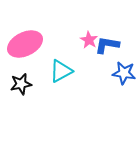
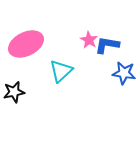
pink ellipse: moved 1 px right
cyan triangle: rotated 15 degrees counterclockwise
black star: moved 7 px left, 8 px down
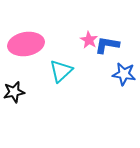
pink ellipse: rotated 16 degrees clockwise
blue star: moved 1 px down
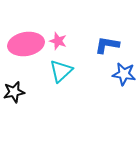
pink star: moved 31 px left, 1 px down; rotated 12 degrees counterclockwise
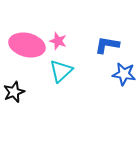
pink ellipse: moved 1 px right, 1 px down; rotated 24 degrees clockwise
black star: rotated 10 degrees counterclockwise
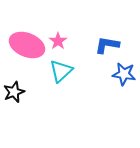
pink star: rotated 18 degrees clockwise
pink ellipse: rotated 8 degrees clockwise
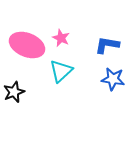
pink star: moved 3 px right, 3 px up; rotated 12 degrees counterclockwise
blue star: moved 11 px left, 5 px down
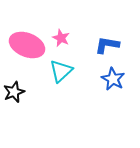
blue star: rotated 20 degrees clockwise
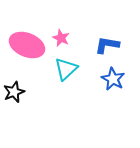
cyan triangle: moved 5 px right, 2 px up
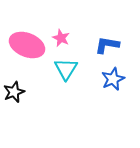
cyan triangle: rotated 15 degrees counterclockwise
blue star: rotated 20 degrees clockwise
